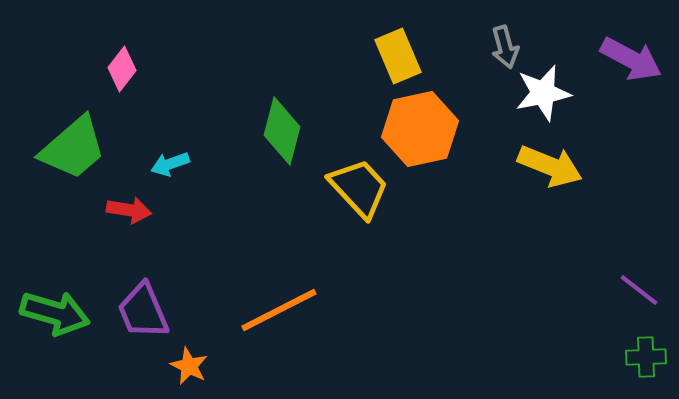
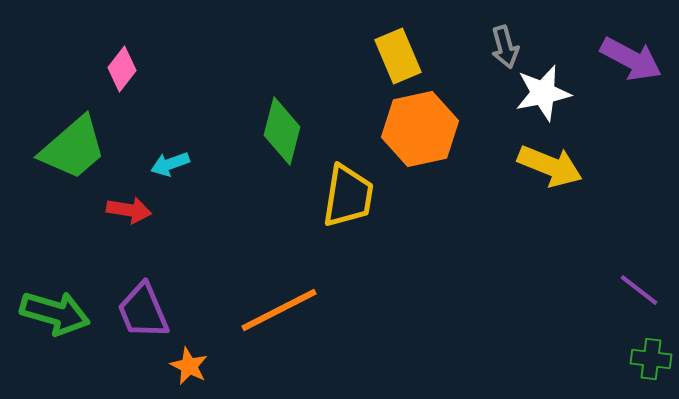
yellow trapezoid: moved 11 px left, 8 px down; rotated 52 degrees clockwise
green cross: moved 5 px right, 2 px down; rotated 9 degrees clockwise
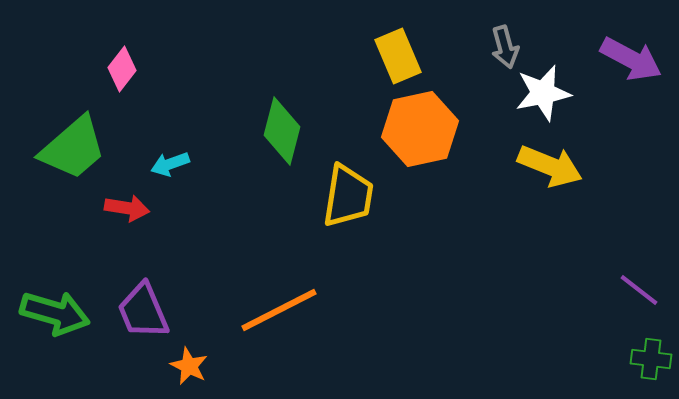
red arrow: moved 2 px left, 2 px up
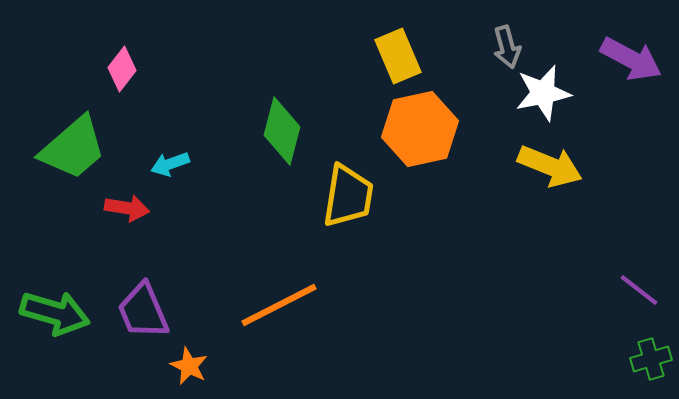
gray arrow: moved 2 px right
orange line: moved 5 px up
green cross: rotated 24 degrees counterclockwise
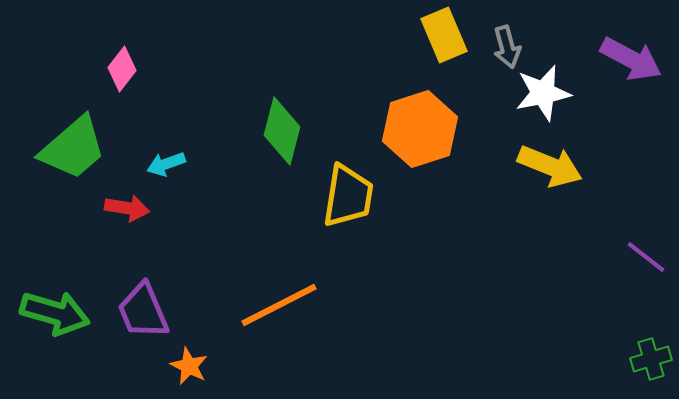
yellow rectangle: moved 46 px right, 21 px up
orange hexagon: rotated 6 degrees counterclockwise
cyan arrow: moved 4 px left
purple line: moved 7 px right, 33 px up
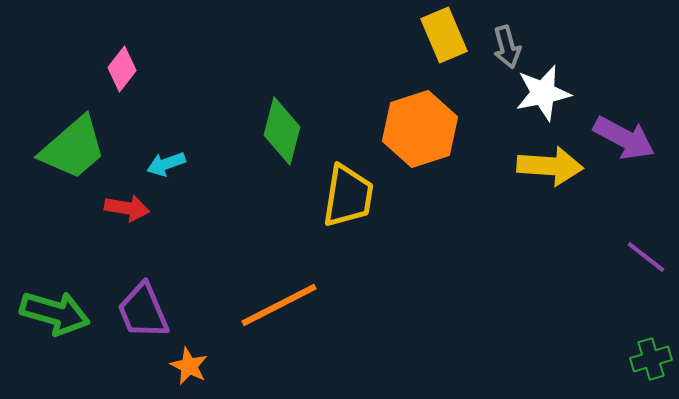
purple arrow: moved 7 px left, 79 px down
yellow arrow: rotated 18 degrees counterclockwise
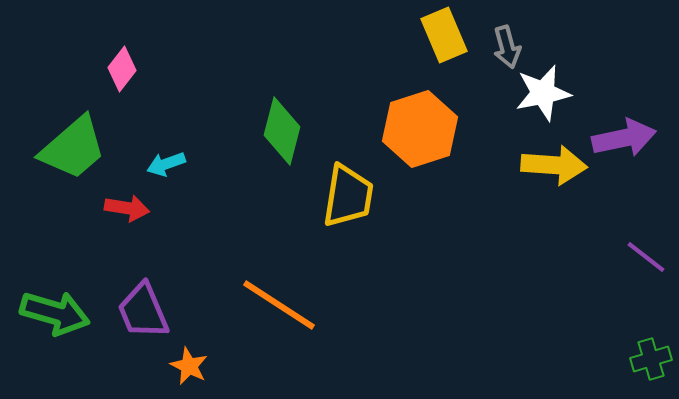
purple arrow: rotated 40 degrees counterclockwise
yellow arrow: moved 4 px right, 1 px up
orange line: rotated 60 degrees clockwise
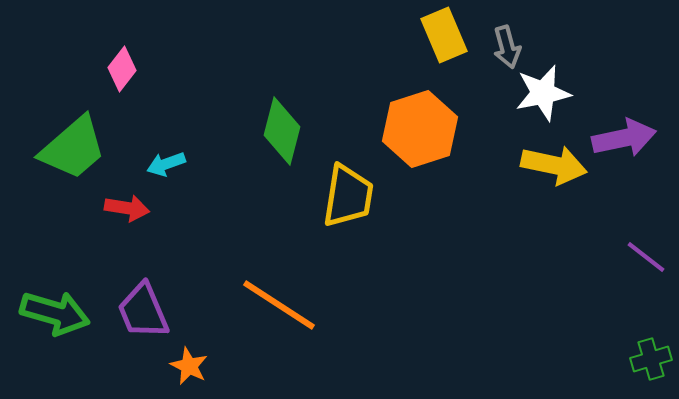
yellow arrow: rotated 8 degrees clockwise
